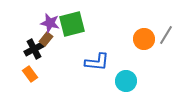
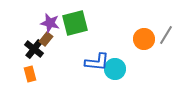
green square: moved 3 px right, 1 px up
black cross: rotated 24 degrees counterclockwise
orange rectangle: rotated 21 degrees clockwise
cyan circle: moved 11 px left, 12 px up
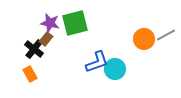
gray line: rotated 30 degrees clockwise
blue L-shape: rotated 25 degrees counterclockwise
orange rectangle: rotated 14 degrees counterclockwise
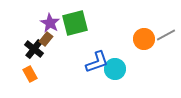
purple star: rotated 18 degrees clockwise
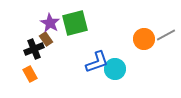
brown rectangle: rotated 72 degrees counterclockwise
black cross: rotated 30 degrees clockwise
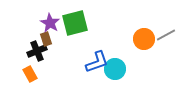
brown rectangle: rotated 16 degrees clockwise
black cross: moved 3 px right, 2 px down
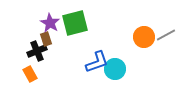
orange circle: moved 2 px up
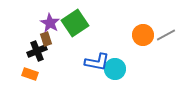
green square: rotated 20 degrees counterclockwise
orange circle: moved 1 px left, 2 px up
blue L-shape: rotated 30 degrees clockwise
orange rectangle: rotated 42 degrees counterclockwise
